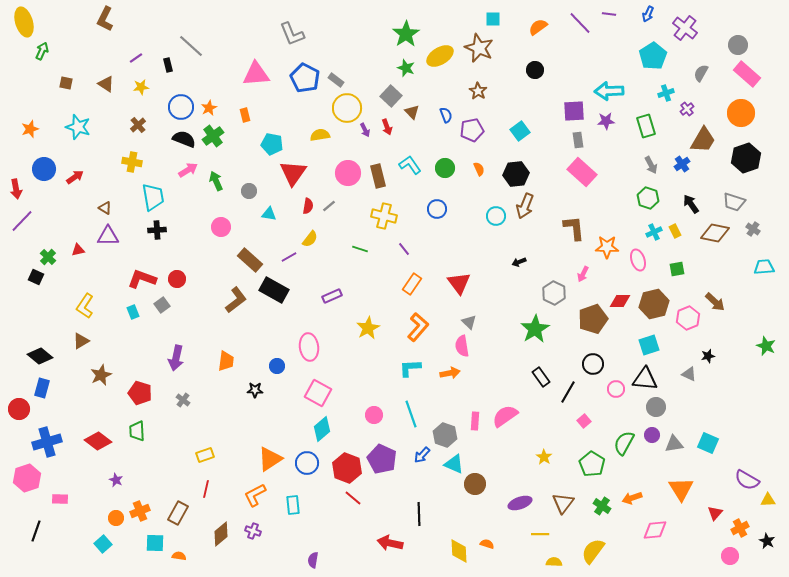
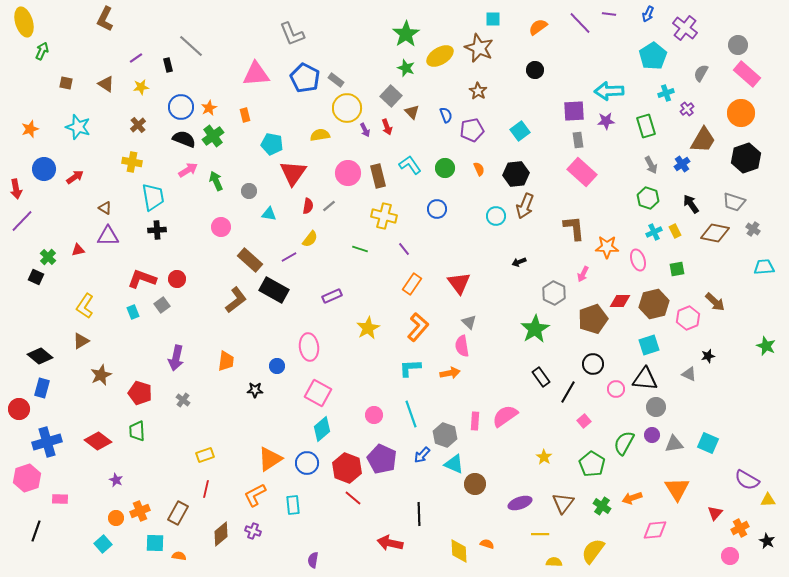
orange triangle at (681, 489): moved 4 px left
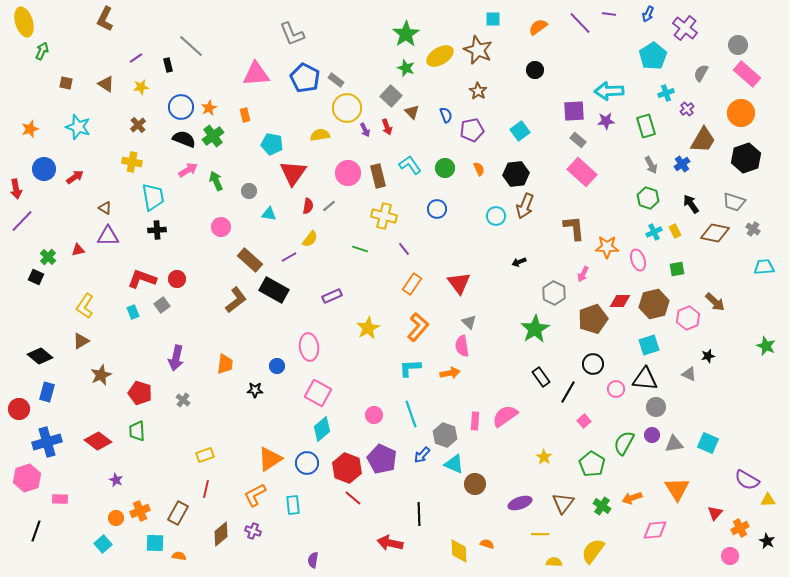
brown star at (479, 48): moved 1 px left, 2 px down
gray rectangle at (578, 140): rotated 42 degrees counterclockwise
orange trapezoid at (226, 361): moved 1 px left, 3 px down
blue rectangle at (42, 388): moved 5 px right, 4 px down
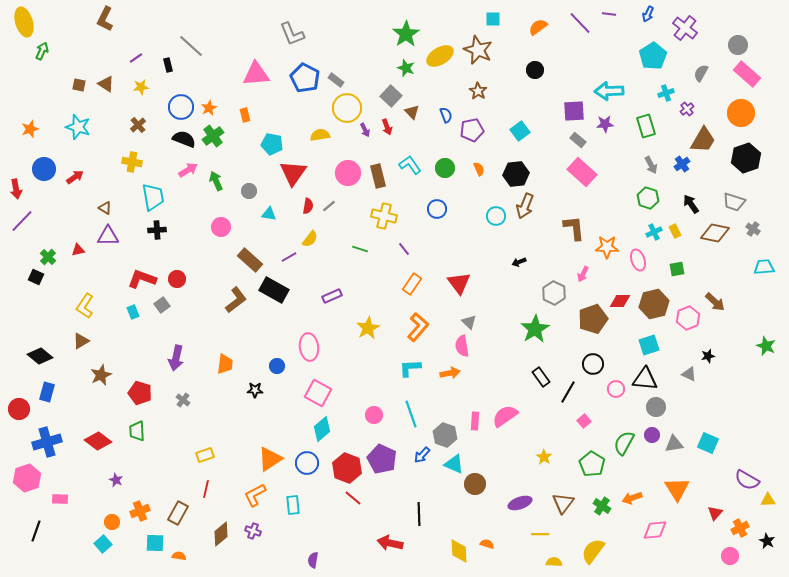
brown square at (66, 83): moved 13 px right, 2 px down
purple star at (606, 121): moved 1 px left, 3 px down
orange circle at (116, 518): moved 4 px left, 4 px down
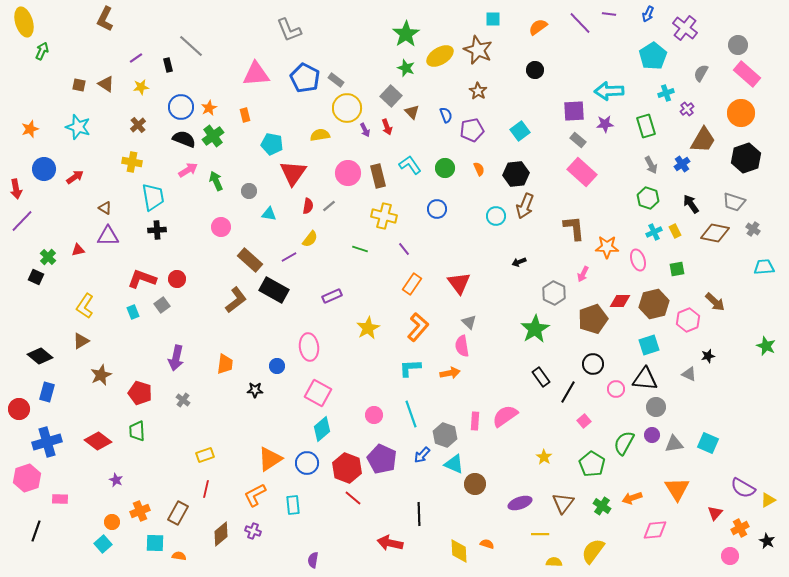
gray L-shape at (292, 34): moved 3 px left, 4 px up
pink hexagon at (688, 318): moved 2 px down
purple semicircle at (747, 480): moved 4 px left, 8 px down
yellow triangle at (768, 500): rotated 28 degrees counterclockwise
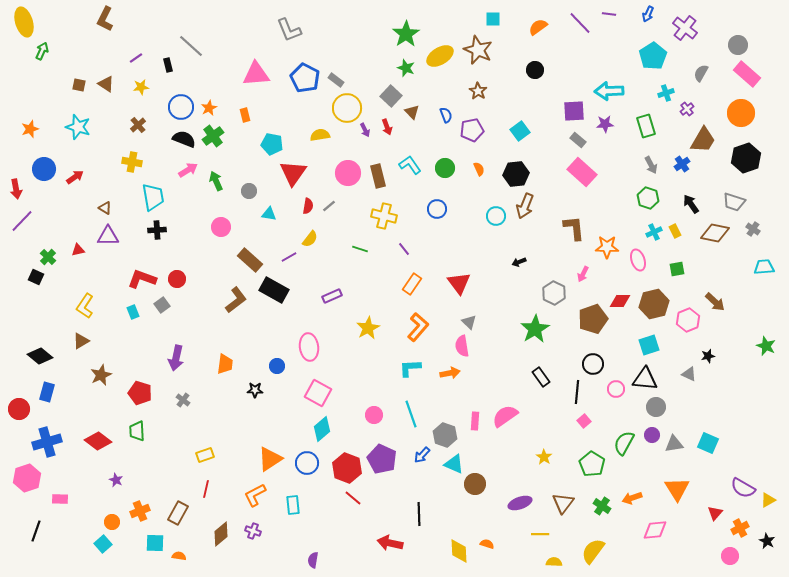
black line at (568, 392): moved 9 px right; rotated 25 degrees counterclockwise
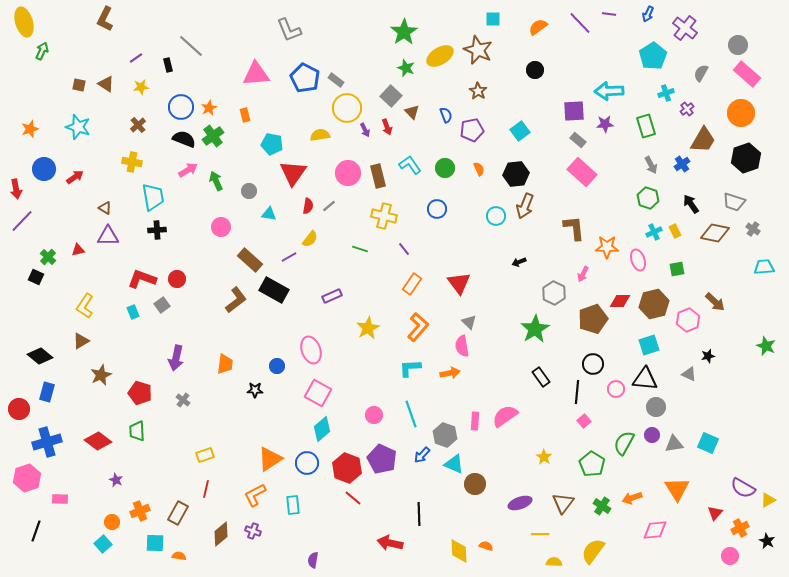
green star at (406, 34): moved 2 px left, 2 px up
pink ellipse at (309, 347): moved 2 px right, 3 px down; rotated 12 degrees counterclockwise
orange semicircle at (487, 544): moved 1 px left, 2 px down
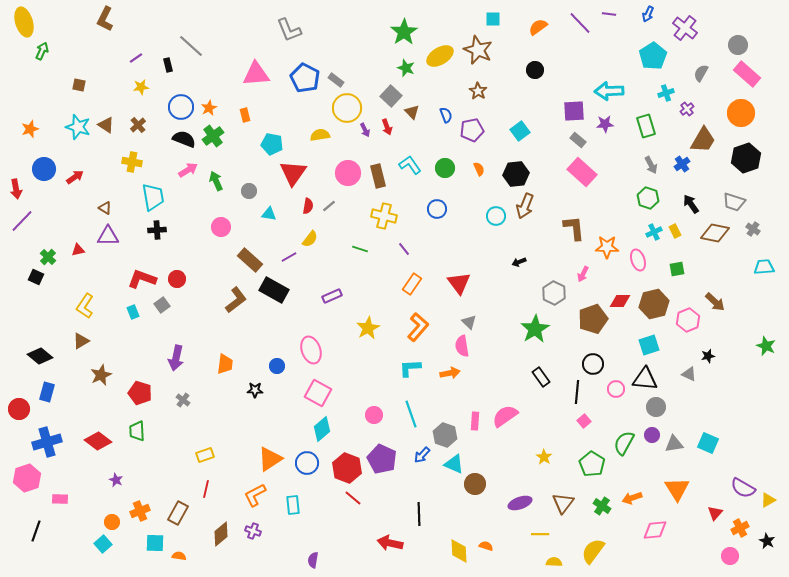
brown triangle at (106, 84): moved 41 px down
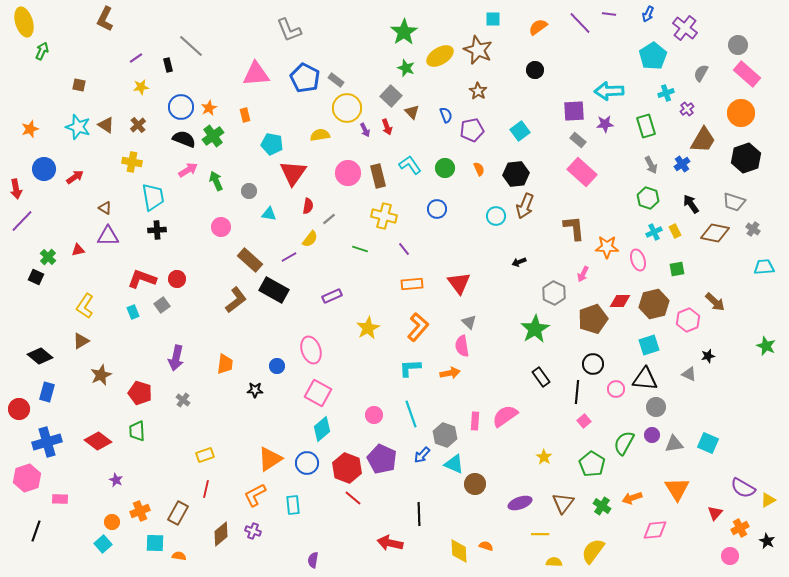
gray line at (329, 206): moved 13 px down
orange rectangle at (412, 284): rotated 50 degrees clockwise
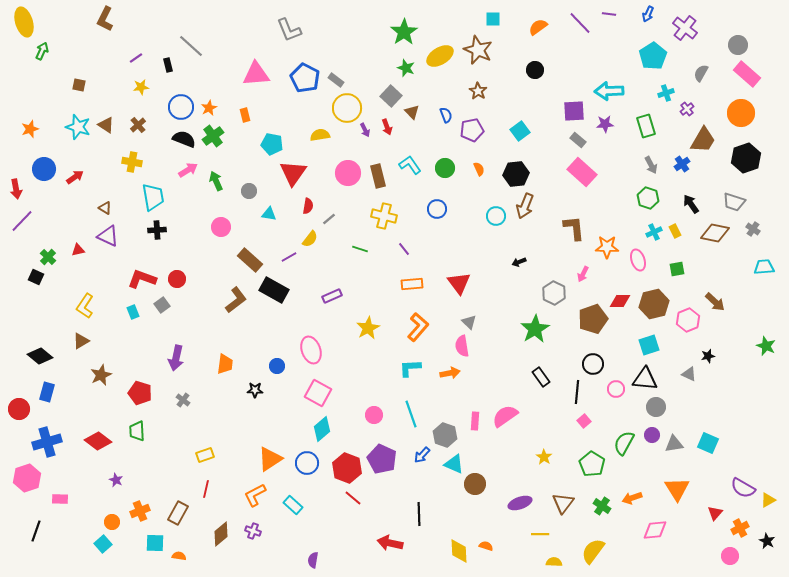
purple triangle at (108, 236): rotated 25 degrees clockwise
cyan rectangle at (293, 505): rotated 42 degrees counterclockwise
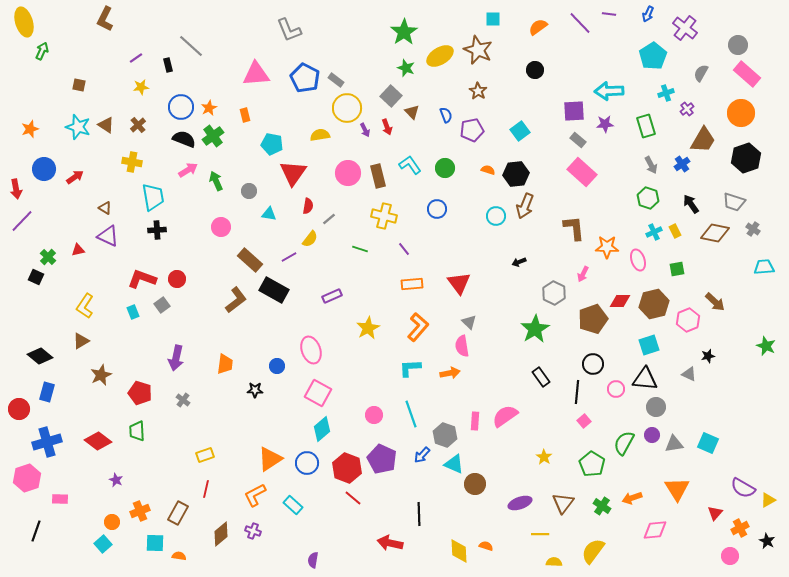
orange semicircle at (479, 169): moved 9 px right, 1 px down; rotated 48 degrees counterclockwise
